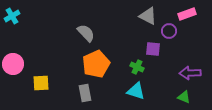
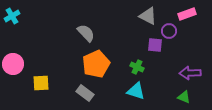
purple square: moved 2 px right, 4 px up
gray rectangle: rotated 42 degrees counterclockwise
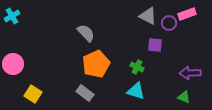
purple circle: moved 8 px up
yellow square: moved 8 px left, 11 px down; rotated 36 degrees clockwise
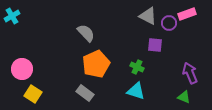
pink circle: moved 9 px right, 5 px down
purple arrow: rotated 70 degrees clockwise
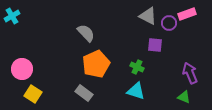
gray rectangle: moved 1 px left
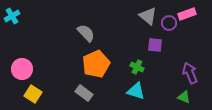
gray triangle: rotated 12 degrees clockwise
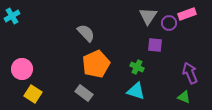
gray triangle: rotated 24 degrees clockwise
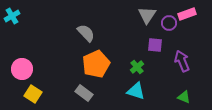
gray triangle: moved 1 px left, 1 px up
green cross: rotated 24 degrees clockwise
purple arrow: moved 8 px left, 12 px up
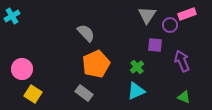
purple circle: moved 1 px right, 2 px down
cyan triangle: rotated 42 degrees counterclockwise
